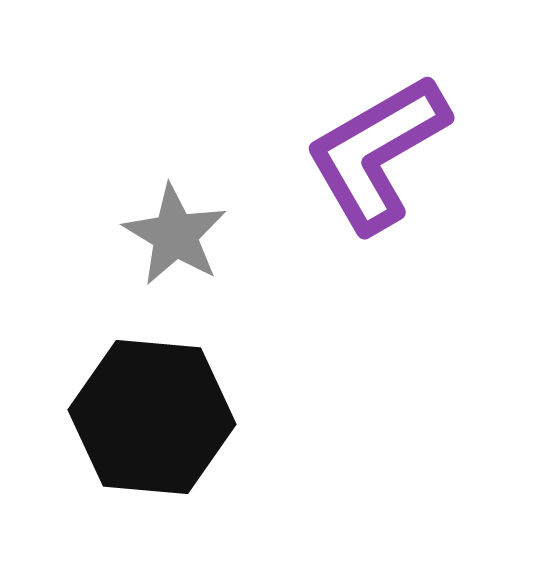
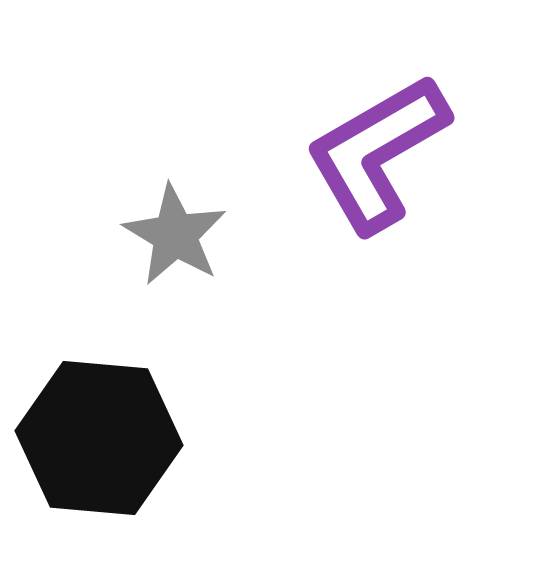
black hexagon: moved 53 px left, 21 px down
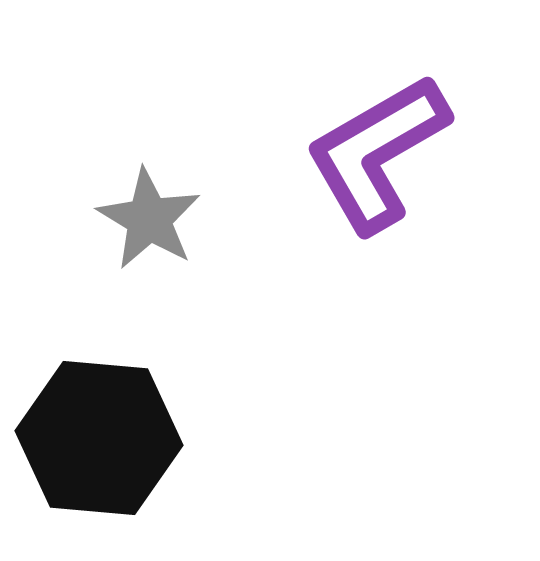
gray star: moved 26 px left, 16 px up
